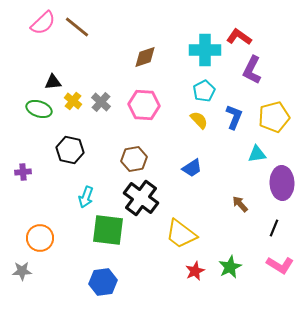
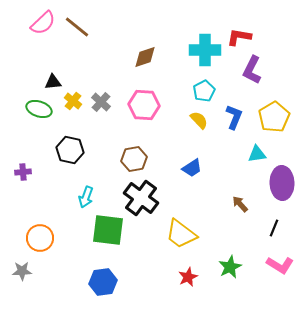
red L-shape: rotated 25 degrees counterclockwise
yellow pentagon: rotated 16 degrees counterclockwise
red star: moved 7 px left, 6 px down
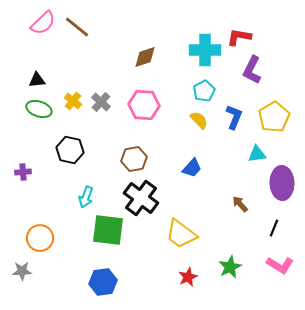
black triangle: moved 16 px left, 2 px up
blue trapezoid: rotated 15 degrees counterclockwise
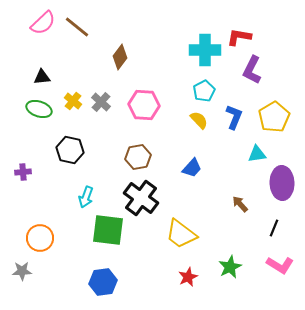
brown diamond: moved 25 px left; rotated 35 degrees counterclockwise
black triangle: moved 5 px right, 3 px up
brown hexagon: moved 4 px right, 2 px up
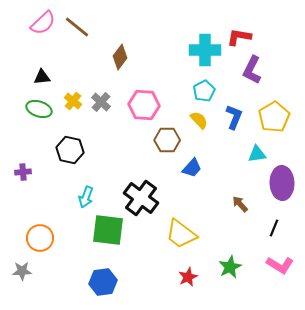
brown hexagon: moved 29 px right, 17 px up; rotated 10 degrees clockwise
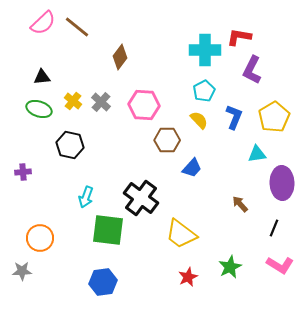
black hexagon: moved 5 px up
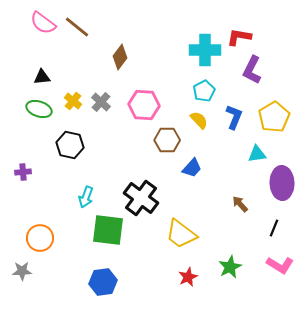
pink semicircle: rotated 80 degrees clockwise
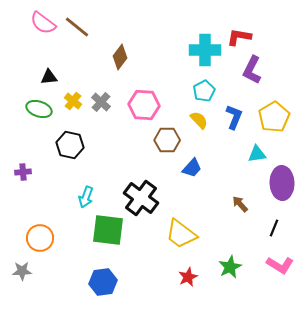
black triangle: moved 7 px right
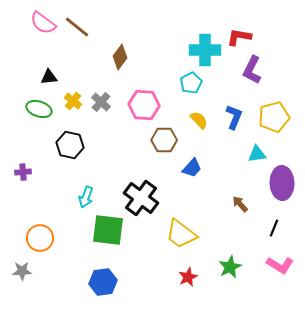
cyan pentagon: moved 13 px left, 8 px up
yellow pentagon: rotated 16 degrees clockwise
brown hexagon: moved 3 px left
